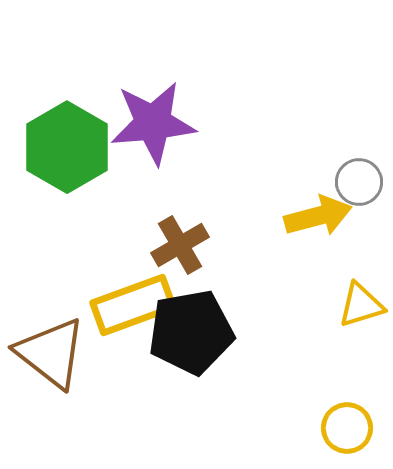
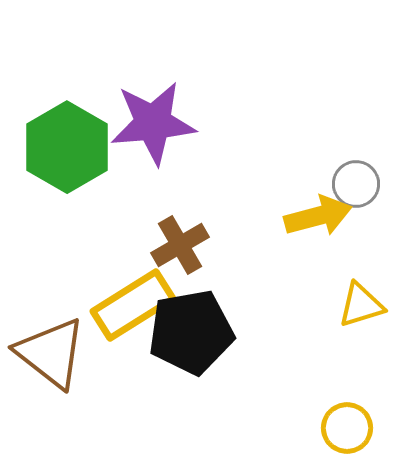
gray circle: moved 3 px left, 2 px down
yellow rectangle: rotated 12 degrees counterclockwise
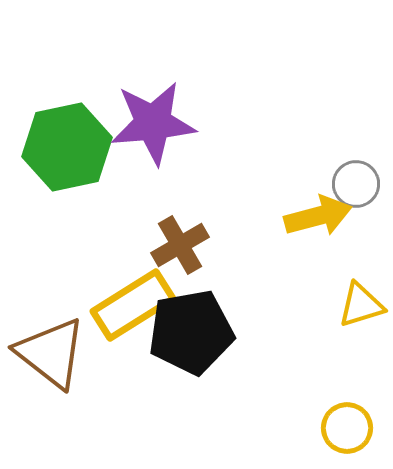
green hexagon: rotated 18 degrees clockwise
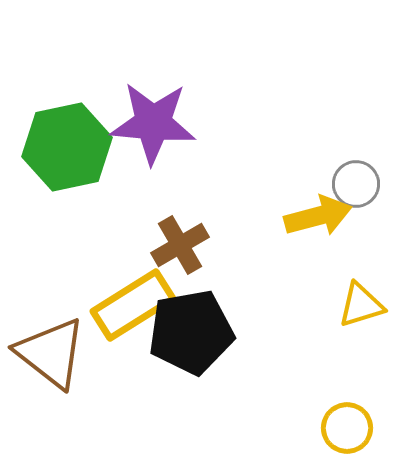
purple star: rotated 10 degrees clockwise
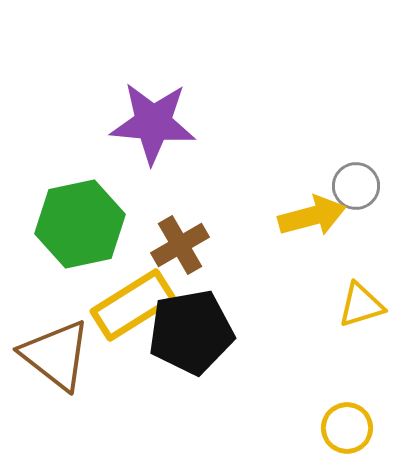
green hexagon: moved 13 px right, 77 px down
gray circle: moved 2 px down
yellow arrow: moved 6 px left
brown triangle: moved 5 px right, 2 px down
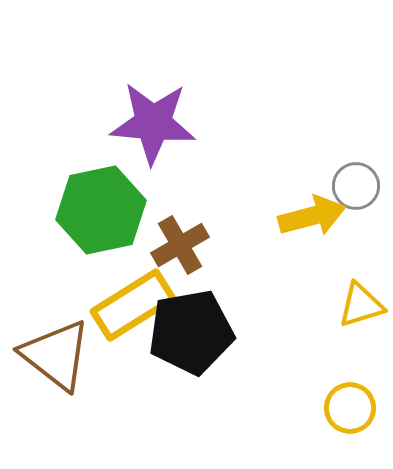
green hexagon: moved 21 px right, 14 px up
yellow circle: moved 3 px right, 20 px up
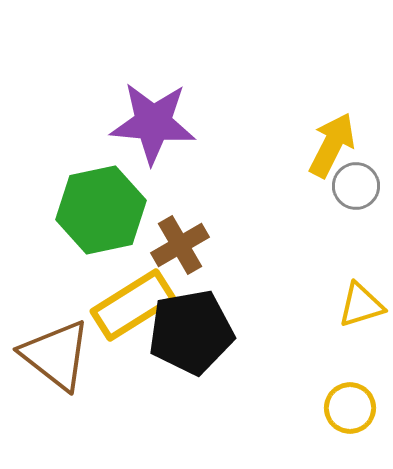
yellow arrow: moved 20 px right, 71 px up; rotated 48 degrees counterclockwise
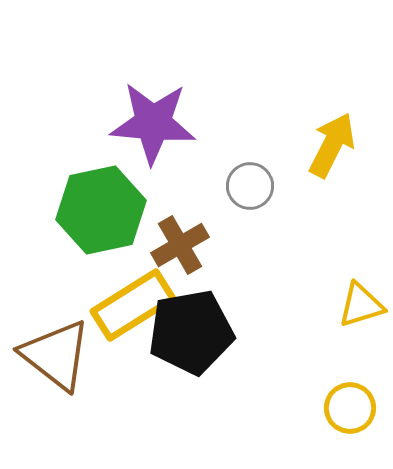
gray circle: moved 106 px left
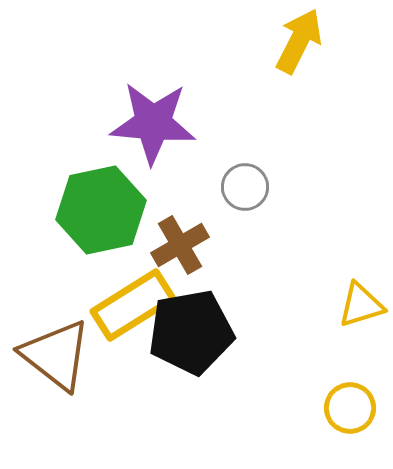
yellow arrow: moved 33 px left, 104 px up
gray circle: moved 5 px left, 1 px down
